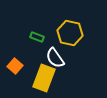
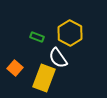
yellow hexagon: rotated 15 degrees clockwise
white semicircle: moved 3 px right
orange square: moved 2 px down
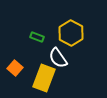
yellow hexagon: moved 1 px right
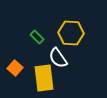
yellow hexagon: rotated 25 degrees counterclockwise
green rectangle: rotated 24 degrees clockwise
yellow rectangle: rotated 28 degrees counterclockwise
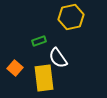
yellow hexagon: moved 16 px up; rotated 15 degrees counterclockwise
green rectangle: moved 2 px right, 4 px down; rotated 64 degrees counterclockwise
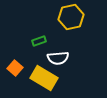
white semicircle: rotated 60 degrees counterclockwise
yellow rectangle: rotated 52 degrees counterclockwise
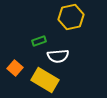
white semicircle: moved 2 px up
yellow rectangle: moved 1 px right, 2 px down
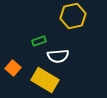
yellow hexagon: moved 2 px right, 1 px up
orange square: moved 2 px left
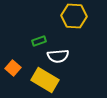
yellow hexagon: moved 1 px right; rotated 15 degrees clockwise
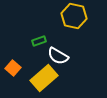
yellow hexagon: rotated 10 degrees clockwise
white semicircle: rotated 35 degrees clockwise
yellow rectangle: moved 1 px left, 2 px up; rotated 72 degrees counterclockwise
